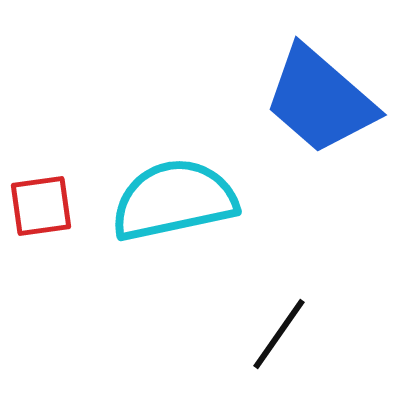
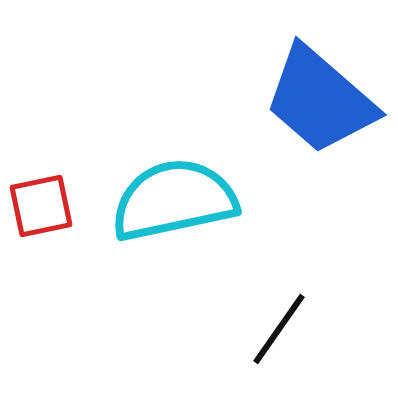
red square: rotated 4 degrees counterclockwise
black line: moved 5 px up
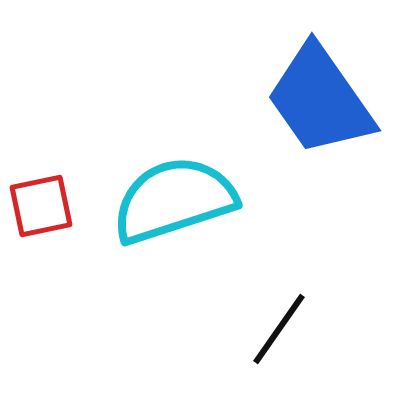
blue trapezoid: rotated 14 degrees clockwise
cyan semicircle: rotated 6 degrees counterclockwise
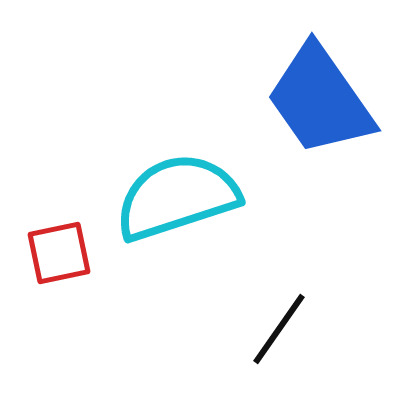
cyan semicircle: moved 3 px right, 3 px up
red square: moved 18 px right, 47 px down
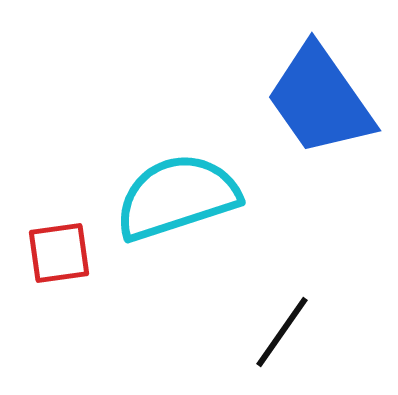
red square: rotated 4 degrees clockwise
black line: moved 3 px right, 3 px down
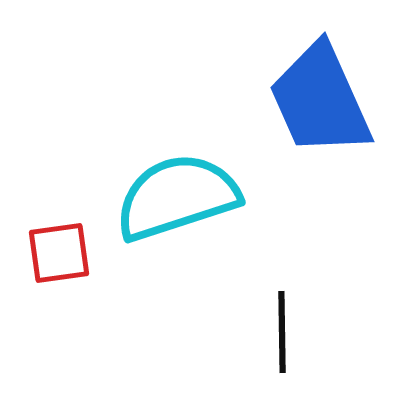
blue trapezoid: rotated 11 degrees clockwise
black line: rotated 36 degrees counterclockwise
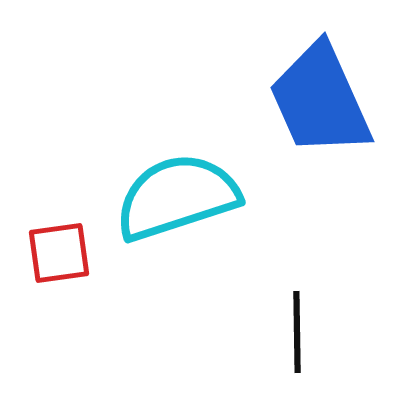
black line: moved 15 px right
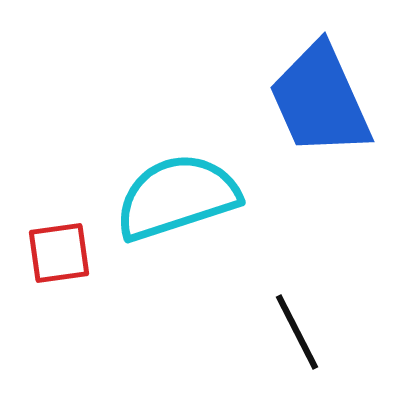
black line: rotated 26 degrees counterclockwise
